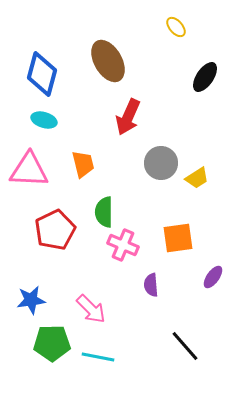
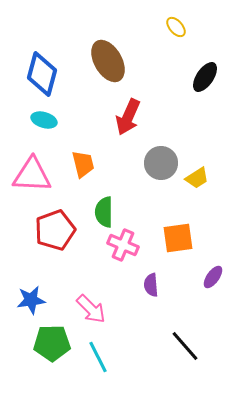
pink triangle: moved 3 px right, 5 px down
red pentagon: rotated 6 degrees clockwise
cyan line: rotated 52 degrees clockwise
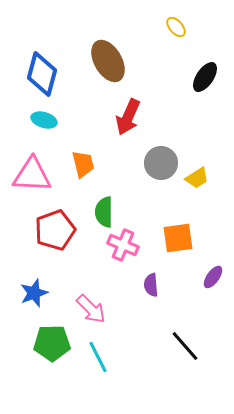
blue star: moved 3 px right, 7 px up; rotated 12 degrees counterclockwise
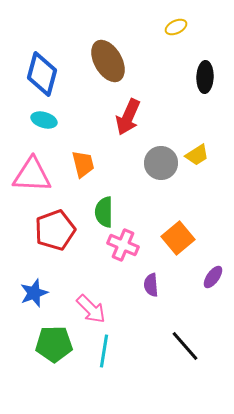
yellow ellipse: rotated 75 degrees counterclockwise
black ellipse: rotated 32 degrees counterclockwise
yellow trapezoid: moved 23 px up
orange square: rotated 32 degrees counterclockwise
green pentagon: moved 2 px right, 1 px down
cyan line: moved 6 px right, 6 px up; rotated 36 degrees clockwise
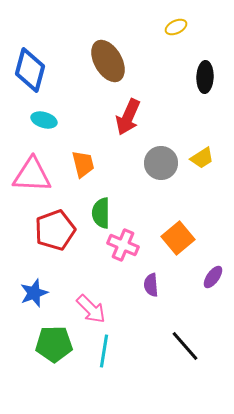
blue diamond: moved 12 px left, 4 px up
yellow trapezoid: moved 5 px right, 3 px down
green semicircle: moved 3 px left, 1 px down
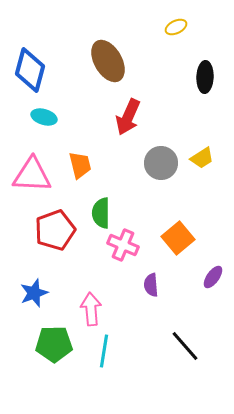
cyan ellipse: moved 3 px up
orange trapezoid: moved 3 px left, 1 px down
pink arrow: rotated 140 degrees counterclockwise
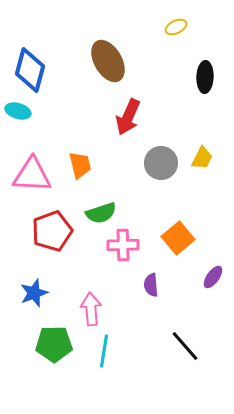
cyan ellipse: moved 26 px left, 6 px up
yellow trapezoid: rotated 30 degrees counterclockwise
green semicircle: rotated 108 degrees counterclockwise
red pentagon: moved 3 px left, 1 px down
pink cross: rotated 24 degrees counterclockwise
